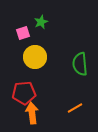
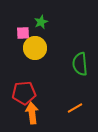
pink square: rotated 16 degrees clockwise
yellow circle: moved 9 px up
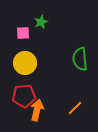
yellow circle: moved 10 px left, 15 px down
green semicircle: moved 5 px up
red pentagon: moved 3 px down
orange line: rotated 14 degrees counterclockwise
orange arrow: moved 5 px right, 3 px up; rotated 20 degrees clockwise
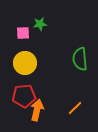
green star: moved 1 px left, 2 px down; rotated 16 degrees clockwise
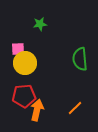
pink square: moved 5 px left, 16 px down
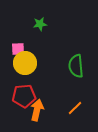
green semicircle: moved 4 px left, 7 px down
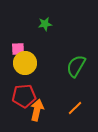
green star: moved 5 px right
green semicircle: rotated 35 degrees clockwise
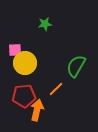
pink square: moved 3 px left, 1 px down
orange line: moved 19 px left, 19 px up
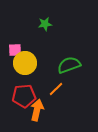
green semicircle: moved 7 px left, 1 px up; rotated 40 degrees clockwise
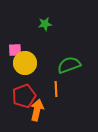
orange line: rotated 49 degrees counterclockwise
red pentagon: rotated 15 degrees counterclockwise
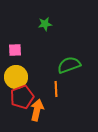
yellow circle: moved 9 px left, 14 px down
red pentagon: moved 2 px left, 1 px down
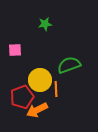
yellow circle: moved 24 px right, 3 px down
orange arrow: rotated 130 degrees counterclockwise
